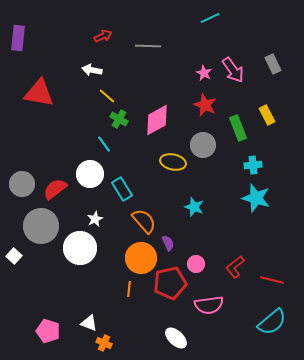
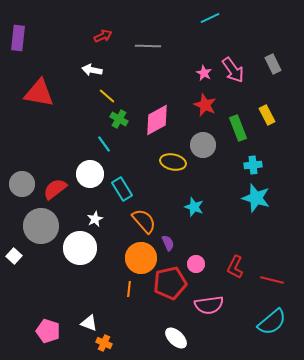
red L-shape at (235, 267): rotated 25 degrees counterclockwise
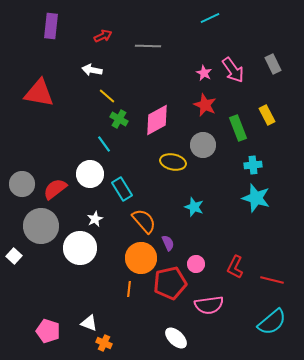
purple rectangle at (18, 38): moved 33 px right, 12 px up
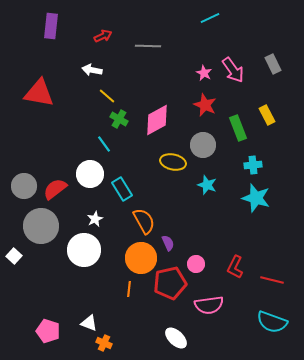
gray circle at (22, 184): moved 2 px right, 2 px down
cyan star at (194, 207): moved 13 px right, 22 px up
orange semicircle at (144, 221): rotated 12 degrees clockwise
white circle at (80, 248): moved 4 px right, 2 px down
cyan semicircle at (272, 322): rotated 60 degrees clockwise
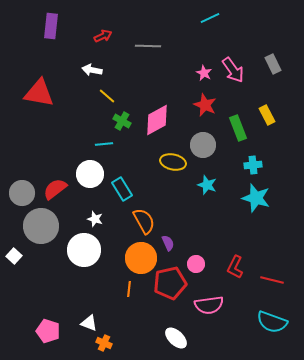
green cross at (119, 119): moved 3 px right, 2 px down
cyan line at (104, 144): rotated 60 degrees counterclockwise
gray circle at (24, 186): moved 2 px left, 7 px down
white star at (95, 219): rotated 28 degrees counterclockwise
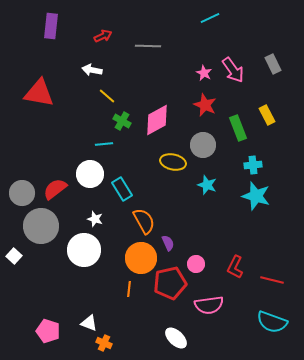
cyan star at (256, 198): moved 2 px up
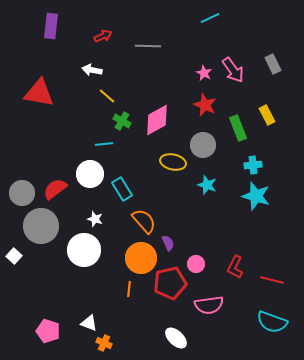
orange semicircle at (144, 221): rotated 12 degrees counterclockwise
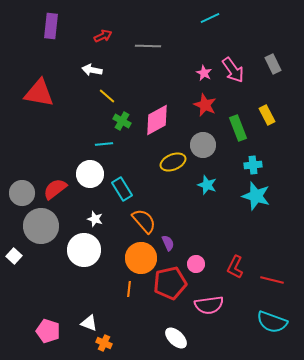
yellow ellipse at (173, 162): rotated 35 degrees counterclockwise
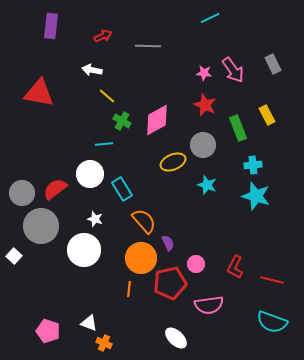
pink star at (204, 73): rotated 21 degrees counterclockwise
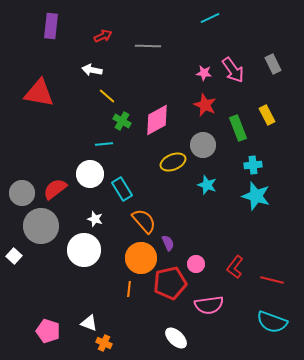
red L-shape at (235, 267): rotated 10 degrees clockwise
